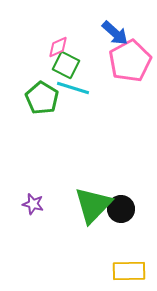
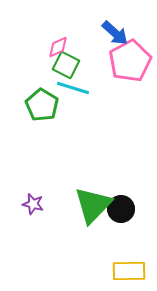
green pentagon: moved 7 px down
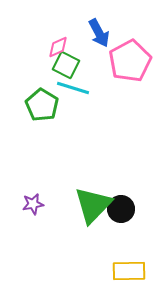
blue arrow: moved 16 px left; rotated 20 degrees clockwise
purple star: rotated 25 degrees counterclockwise
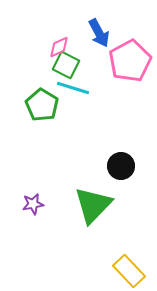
pink diamond: moved 1 px right
black circle: moved 43 px up
yellow rectangle: rotated 48 degrees clockwise
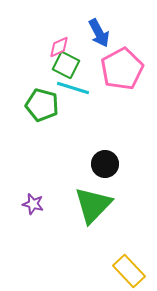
pink pentagon: moved 8 px left, 8 px down
green pentagon: rotated 16 degrees counterclockwise
black circle: moved 16 px left, 2 px up
purple star: rotated 25 degrees clockwise
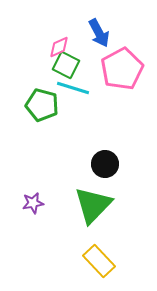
purple star: moved 1 px up; rotated 25 degrees counterclockwise
yellow rectangle: moved 30 px left, 10 px up
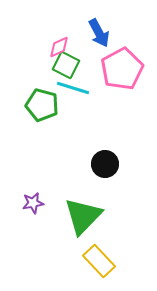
green triangle: moved 10 px left, 11 px down
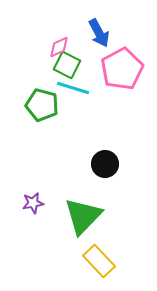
green square: moved 1 px right
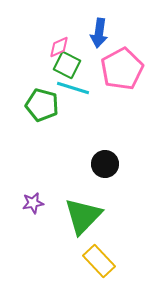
blue arrow: rotated 36 degrees clockwise
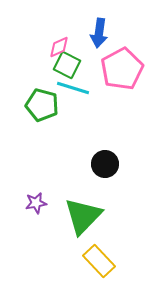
purple star: moved 3 px right
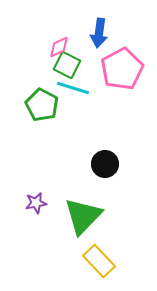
green pentagon: rotated 12 degrees clockwise
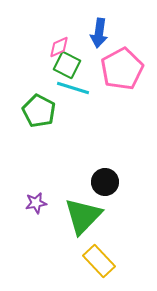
green pentagon: moved 3 px left, 6 px down
black circle: moved 18 px down
